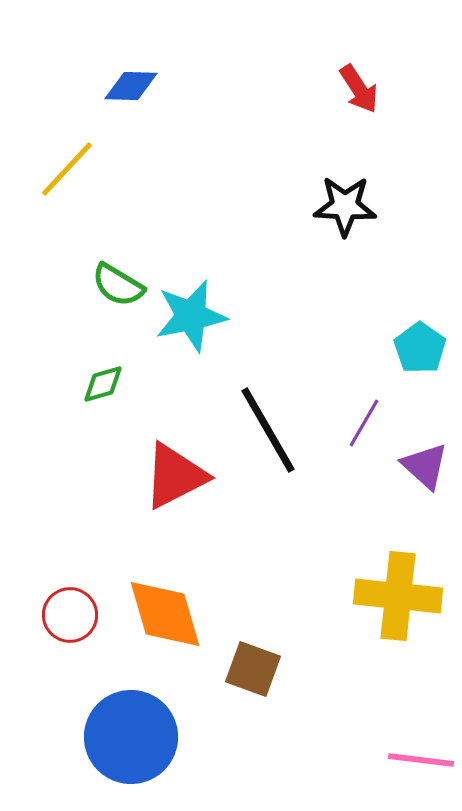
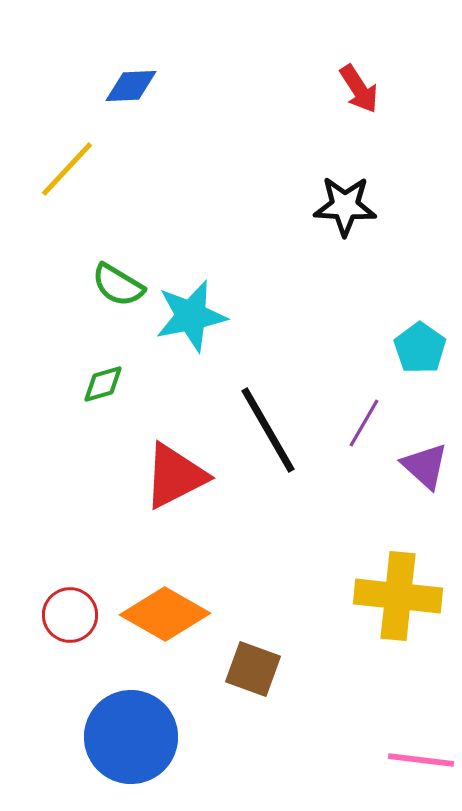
blue diamond: rotated 4 degrees counterclockwise
orange diamond: rotated 44 degrees counterclockwise
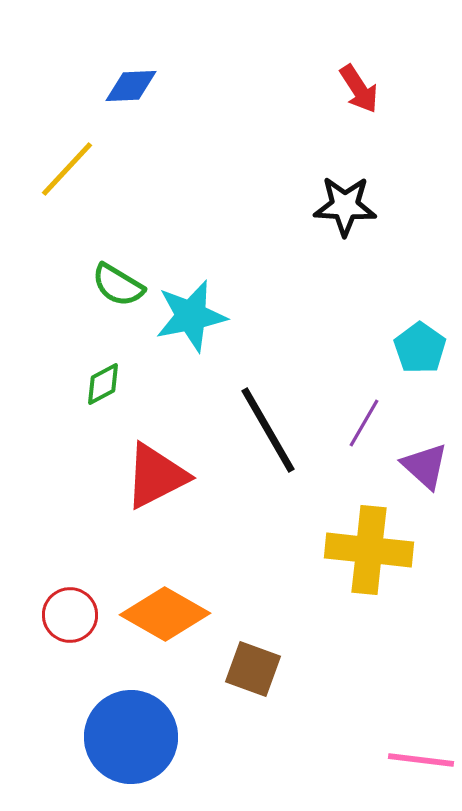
green diamond: rotated 12 degrees counterclockwise
red triangle: moved 19 px left
yellow cross: moved 29 px left, 46 px up
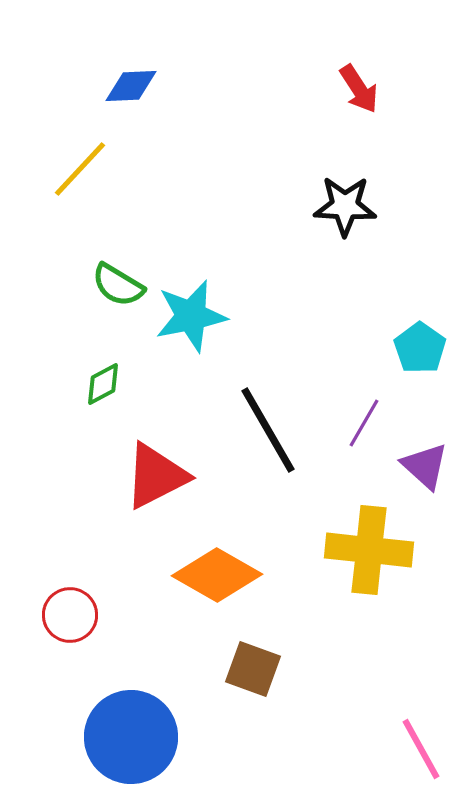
yellow line: moved 13 px right
orange diamond: moved 52 px right, 39 px up
pink line: moved 11 px up; rotated 54 degrees clockwise
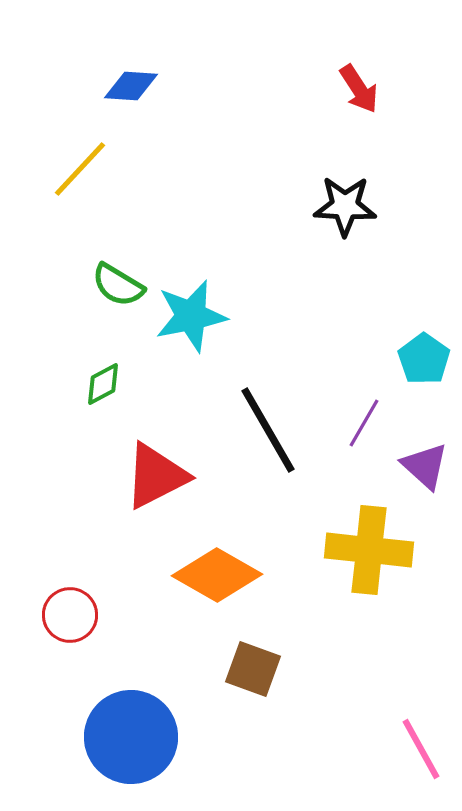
blue diamond: rotated 6 degrees clockwise
cyan pentagon: moved 4 px right, 11 px down
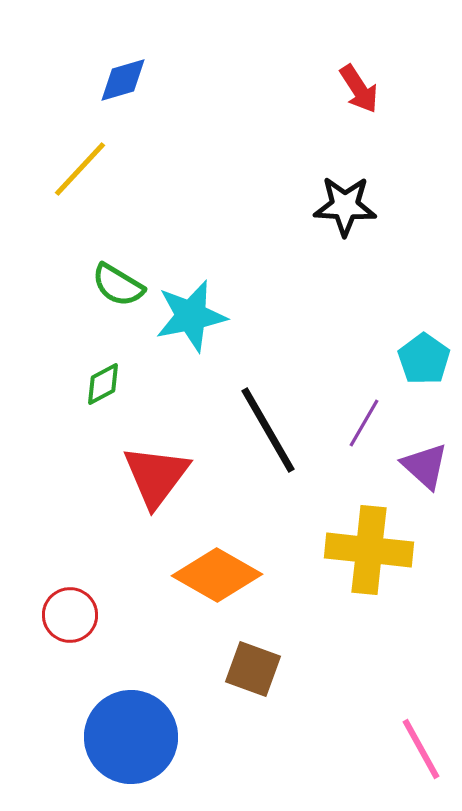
blue diamond: moved 8 px left, 6 px up; rotated 20 degrees counterclockwise
red triangle: rotated 26 degrees counterclockwise
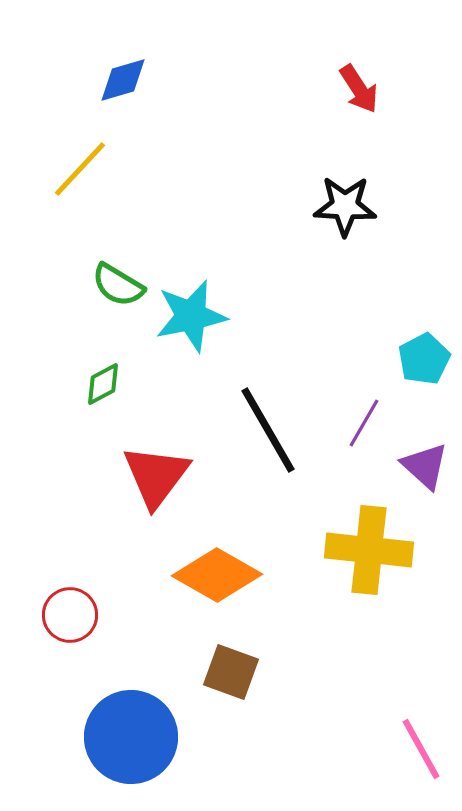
cyan pentagon: rotated 9 degrees clockwise
brown square: moved 22 px left, 3 px down
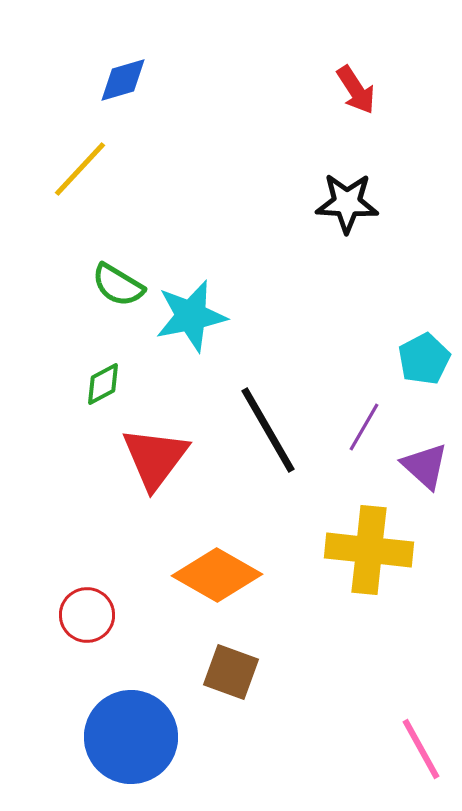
red arrow: moved 3 px left, 1 px down
black star: moved 2 px right, 3 px up
purple line: moved 4 px down
red triangle: moved 1 px left, 18 px up
red circle: moved 17 px right
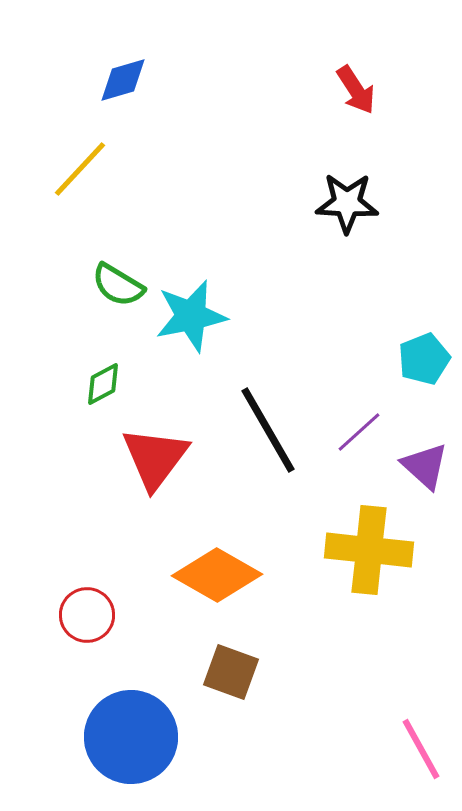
cyan pentagon: rotated 6 degrees clockwise
purple line: moved 5 px left, 5 px down; rotated 18 degrees clockwise
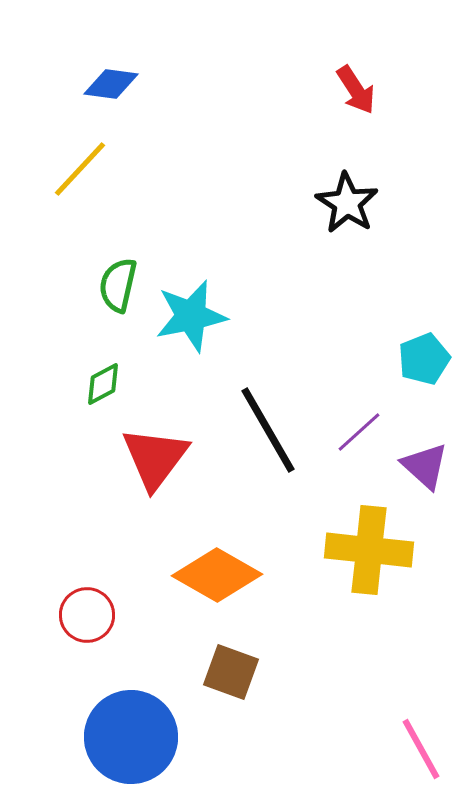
blue diamond: moved 12 px left, 4 px down; rotated 24 degrees clockwise
black star: rotated 30 degrees clockwise
green semicircle: rotated 72 degrees clockwise
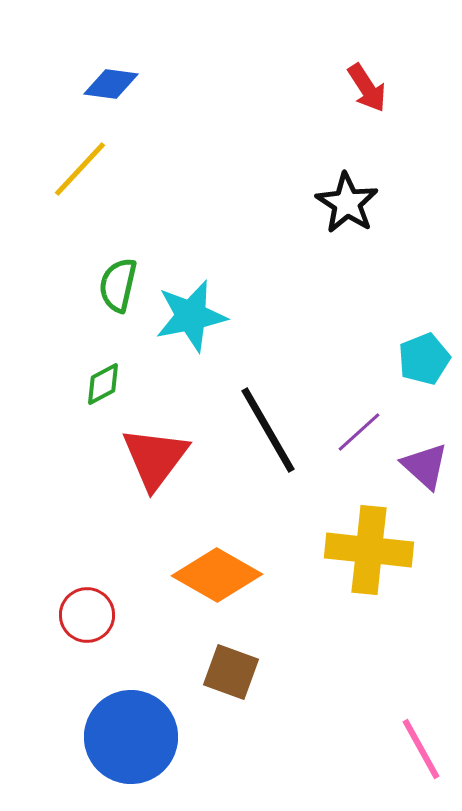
red arrow: moved 11 px right, 2 px up
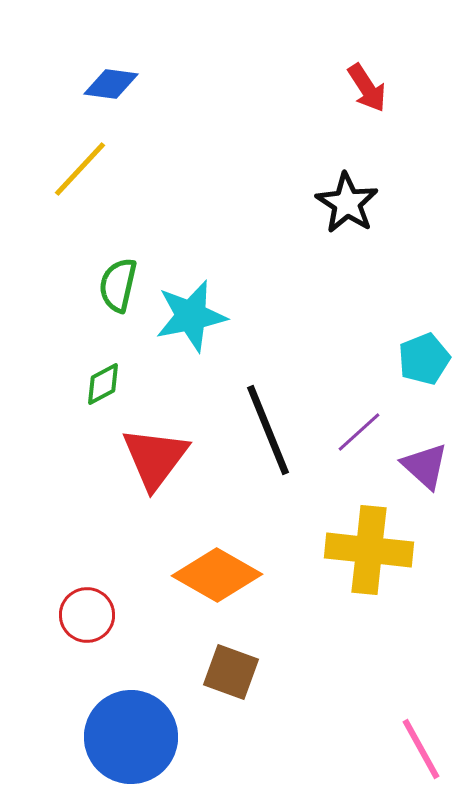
black line: rotated 8 degrees clockwise
